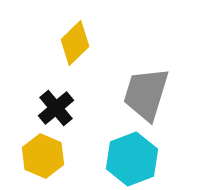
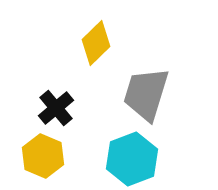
yellow diamond: moved 21 px right
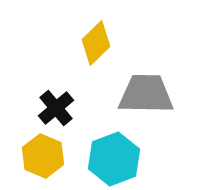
gray trapezoid: rotated 74 degrees clockwise
cyan hexagon: moved 18 px left
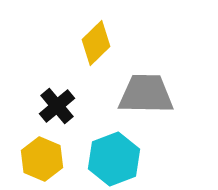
black cross: moved 1 px right, 2 px up
yellow hexagon: moved 1 px left, 3 px down
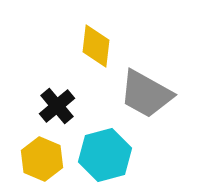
yellow diamond: moved 3 px down; rotated 39 degrees counterclockwise
gray trapezoid: rotated 152 degrees counterclockwise
cyan hexagon: moved 9 px left, 4 px up; rotated 6 degrees clockwise
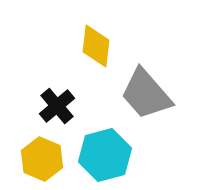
gray trapezoid: rotated 20 degrees clockwise
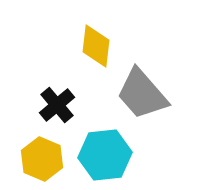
gray trapezoid: moved 4 px left
black cross: moved 1 px up
cyan hexagon: rotated 9 degrees clockwise
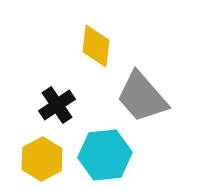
gray trapezoid: moved 3 px down
black cross: rotated 6 degrees clockwise
yellow hexagon: rotated 9 degrees clockwise
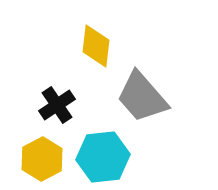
cyan hexagon: moved 2 px left, 2 px down
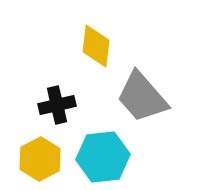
black cross: rotated 21 degrees clockwise
yellow hexagon: moved 2 px left
